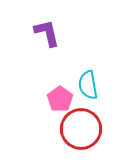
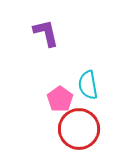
purple L-shape: moved 1 px left
red circle: moved 2 px left
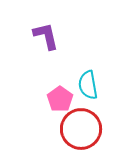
purple L-shape: moved 3 px down
red circle: moved 2 px right
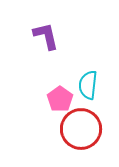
cyan semicircle: rotated 16 degrees clockwise
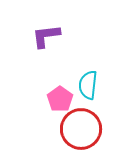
purple L-shape: rotated 84 degrees counterclockwise
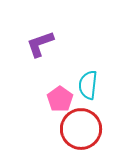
purple L-shape: moved 6 px left, 8 px down; rotated 12 degrees counterclockwise
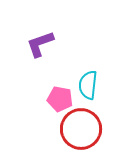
pink pentagon: rotated 25 degrees counterclockwise
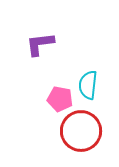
purple L-shape: rotated 12 degrees clockwise
red circle: moved 2 px down
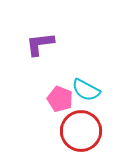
cyan semicircle: moved 2 px left, 5 px down; rotated 68 degrees counterclockwise
pink pentagon: rotated 10 degrees clockwise
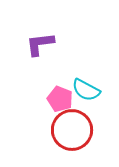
red circle: moved 9 px left, 1 px up
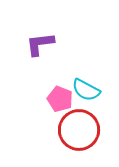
red circle: moved 7 px right
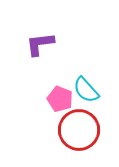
cyan semicircle: rotated 20 degrees clockwise
